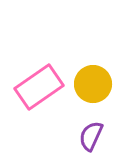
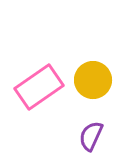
yellow circle: moved 4 px up
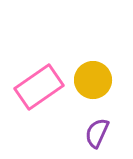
purple semicircle: moved 6 px right, 3 px up
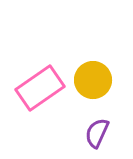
pink rectangle: moved 1 px right, 1 px down
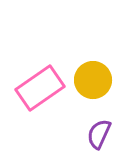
purple semicircle: moved 2 px right, 1 px down
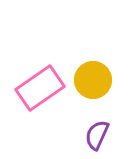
purple semicircle: moved 2 px left, 1 px down
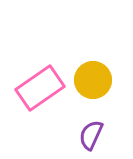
purple semicircle: moved 6 px left
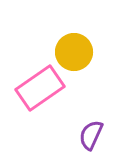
yellow circle: moved 19 px left, 28 px up
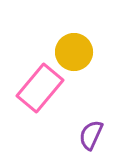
pink rectangle: rotated 15 degrees counterclockwise
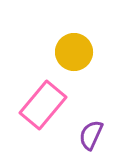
pink rectangle: moved 3 px right, 17 px down
